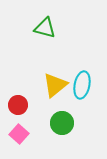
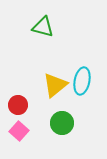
green triangle: moved 2 px left, 1 px up
cyan ellipse: moved 4 px up
pink square: moved 3 px up
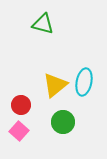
green triangle: moved 3 px up
cyan ellipse: moved 2 px right, 1 px down
red circle: moved 3 px right
green circle: moved 1 px right, 1 px up
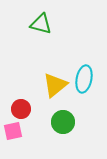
green triangle: moved 2 px left
cyan ellipse: moved 3 px up
red circle: moved 4 px down
pink square: moved 6 px left; rotated 36 degrees clockwise
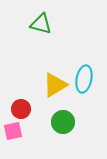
yellow triangle: rotated 8 degrees clockwise
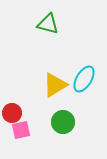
green triangle: moved 7 px right
cyan ellipse: rotated 20 degrees clockwise
red circle: moved 9 px left, 4 px down
pink square: moved 8 px right, 1 px up
